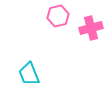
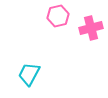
cyan trapezoid: rotated 50 degrees clockwise
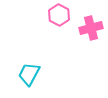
pink hexagon: moved 1 px right, 1 px up; rotated 20 degrees counterclockwise
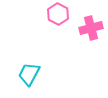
pink hexagon: moved 1 px left, 1 px up
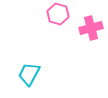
pink hexagon: rotated 10 degrees counterclockwise
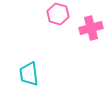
cyan trapezoid: rotated 35 degrees counterclockwise
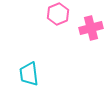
pink hexagon: rotated 20 degrees clockwise
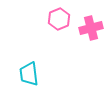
pink hexagon: moved 1 px right, 5 px down
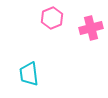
pink hexagon: moved 7 px left, 1 px up
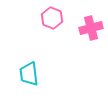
pink hexagon: rotated 15 degrees counterclockwise
